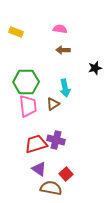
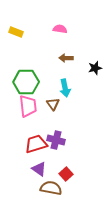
brown arrow: moved 3 px right, 8 px down
brown triangle: rotated 32 degrees counterclockwise
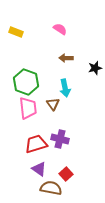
pink semicircle: rotated 24 degrees clockwise
green hexagon: rotated 20 degrees clockwise
pink trapezoid: moved 2 px down
purple cross: moved 4 px right, 1 px up
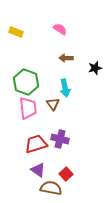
purple triangle: moved 1 px left, 1 px down
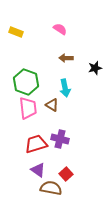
brown triangle: moved 1 px left, 1 px down; rotated 24 degrees counterclockwise
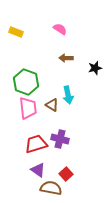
cyan arrow: moved 3 px right, 7 px down
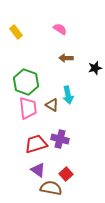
yellow rectangle: rotated 32 degrees clockwise
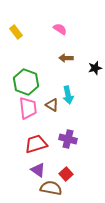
purple cross: moved 8 px right
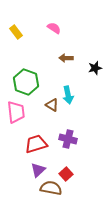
pink semicircle: moved 6 px left, 1 px up
pink trapezoid: moved 12 px left, 4 px down
purple triangle: rotated 42 degrees clockwise
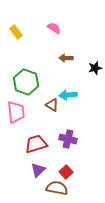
cyan arrow: rotated 96 degrees clockwise
red square: moved 2 px up
brown semicircle: moved 6 px right
